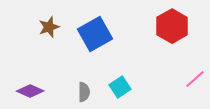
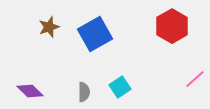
purple diamond: rotated 20 degrees clockwise
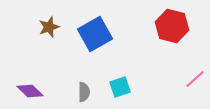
red hexagon: rotated 16 degrees counterclockwise
cyan square: rotated 15 degrees clockwise
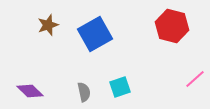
brown star: moved 1 px left, 2 px up
gray semicircle: rotated 12 degrees counterclockwise
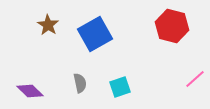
brown star: rotated 20 degrees counterclockwise
gray semicircle: moved 4 px left, 9 px up
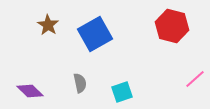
cyan square: moved 2 px right, 5 px down
